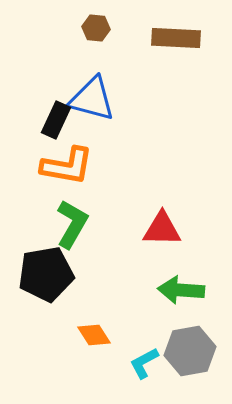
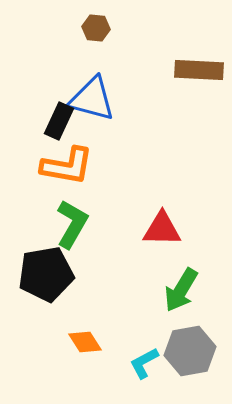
brown rectangle: moved 23 px right, 32 px down
black rectangle: moved 3 px right, 1 px down
green arrow: rotated 63 degrees counterclockwise
orange diamond: moved 9 px left, 7 px down
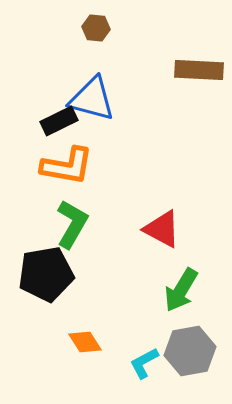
black rectangle: rotated 39 degrees clockwise
red triangle: rotated 27 degrees clockwise
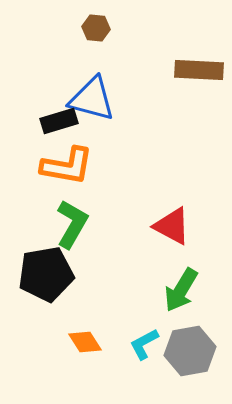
black rectangle: rotated 9 degrees clockwise
red triangle: moved 10 px right, 3 px up
cyan L-shape: moved 19 px up
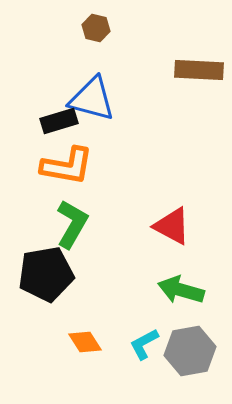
brown hexagon: rotated 8 degrees clockwise
green arrow: rotated 75 degrees clockwise
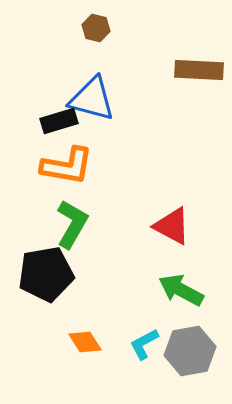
green arrow: rotated 12 degrees clockwise
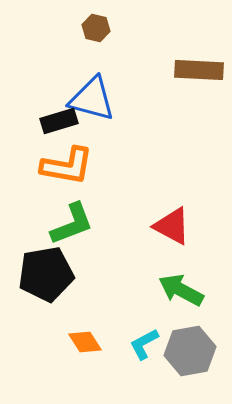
green L-shape: rotated 39 degrees clockwise
